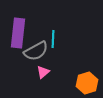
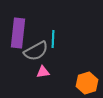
pink triangle: rotated 32 degrees clockwise
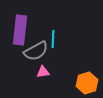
purple rectangle: moved 2 px right, 3 px up
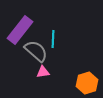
purple rectangle: rotated 32 degrees clockwise
gray semicircle: rotated 110 degrees counterclockwise
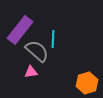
gray semicircle: moved 1 px right
pink triangle: moved 12 px left
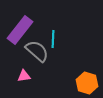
pink triangle: moved 7 px left, 4 px down
orange hexagon: rotated 25 degrees counterclockwise
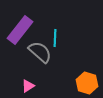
cyan line: moved 2 px right, 1 px up
gray semicircle: moved 3 px right, 1 px down
pink triangle: moved 4 px right, 10 px down; rotated 24 degrees counterclockwise
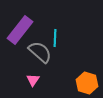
pink triangle: moved 5 px right, 6 px up; rotated 24 degrees counterclockwise
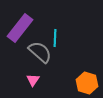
purple rectangle: moved 2 px up
